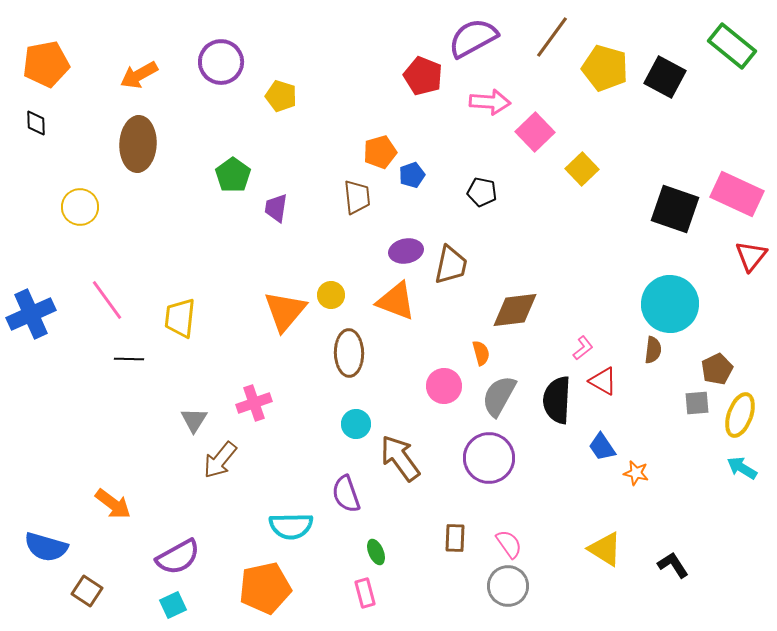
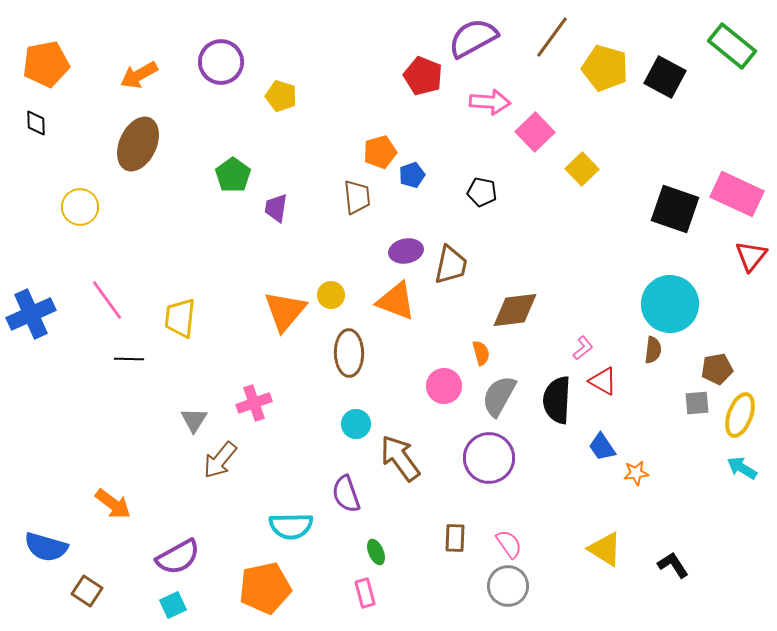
brown ellipse at (138, 144): rotated 22 degrees clockwise
brown pentagon at (717, 369): rotated 16 degrees clockwise
orange star at (636, 473): rotated 20 degrees counterclockwise
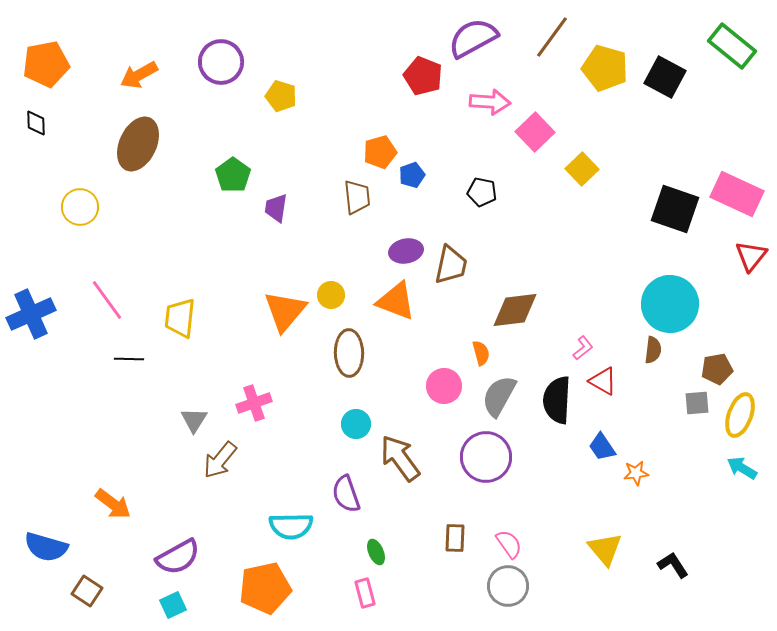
purple circle at (489, 458): moved 3 px left, 1 px up
yellow triangle at (605, 549): rotated 18 degrees clockwise
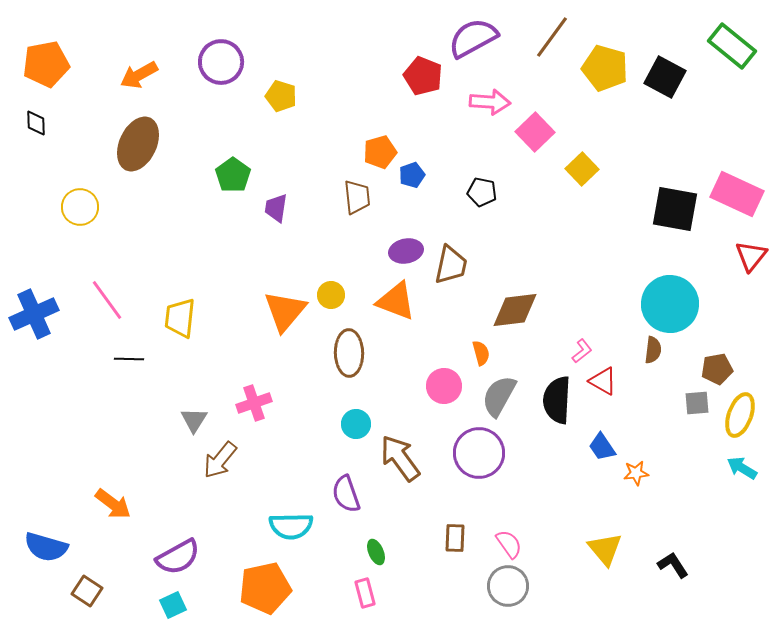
black square at (675, 209): rotated 9 degrees counterclockwise
blue cross at (31, 314): moved 3 px right
pink L-shape at (583, 348): moved 1 px left, 3 px down
purple circle at (486, 457): moved 7 px left, 4 px up
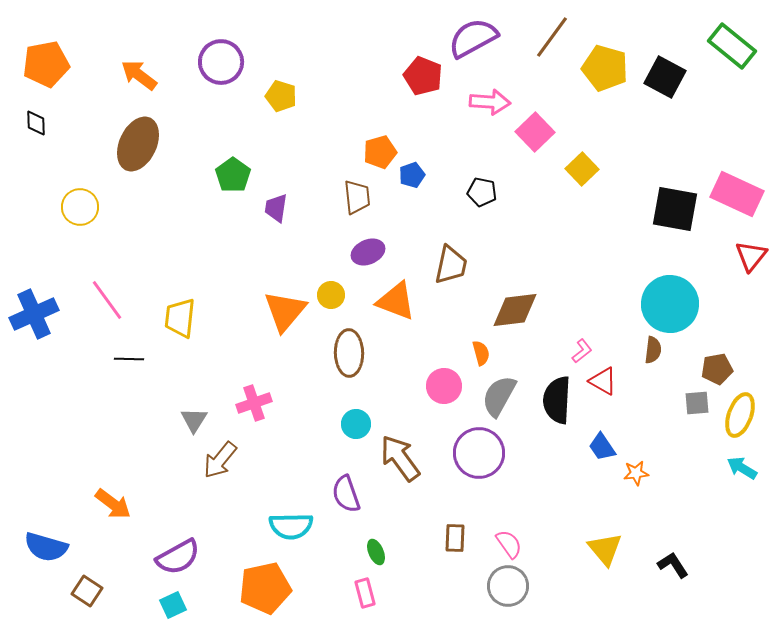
orange arrow at (139, 75): rotated 66 degrees clockwise
purple ellipse at (406, 251): moved 38 px left, 1 px down; rotated 12 degrees counterclockwise
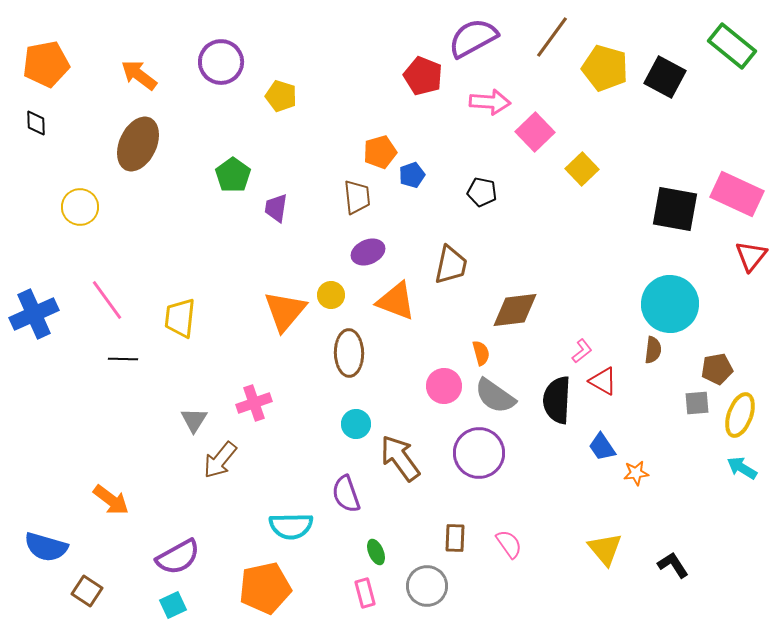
black line at (129, 359): moved 6 px left
gray semicircle at (499, 396): moved 4 px left; rotated 84 degrees counterclockwise
orange arrow at (113, 504): moved 2 px left, 4 px up
gray circle at (508, 586): moved 81 px left
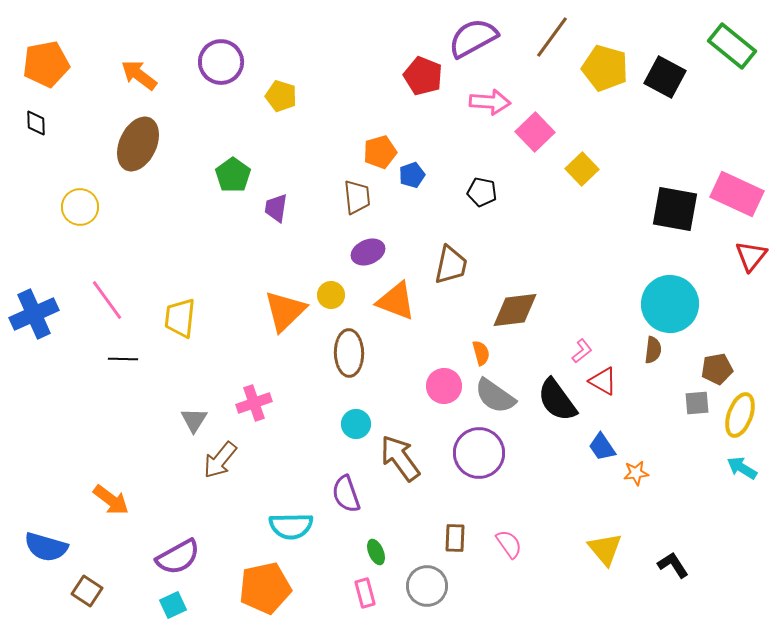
orange triangle at (285, 311): rotated 6 degrees clockwise
black semicircle at (557, 400): rotated 39 degrees counterclockwise
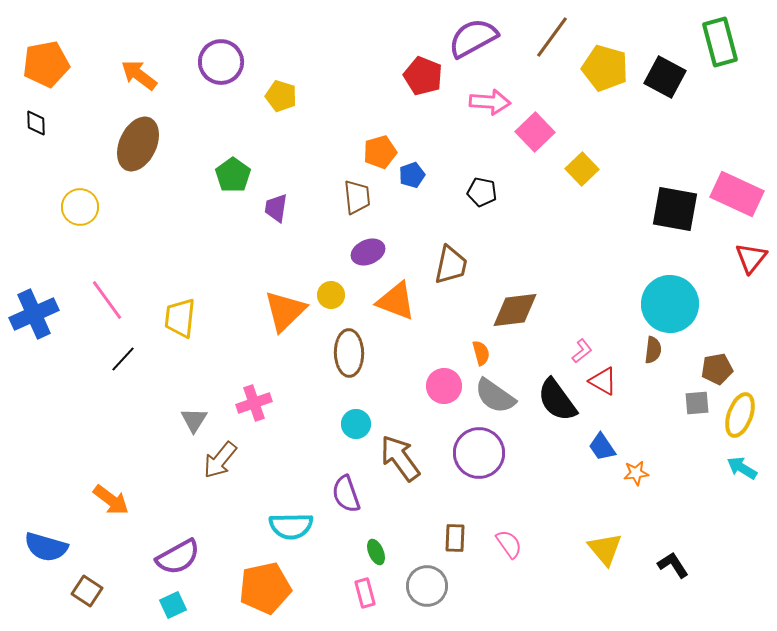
green rectangle at (732, 46): moved 12 px left, 4 px up; rotated 36 degrees clockwise
red triangle at (751, 256): moved 2 px down
black line at (123, 359): rotated 48 degrees counterclockwise
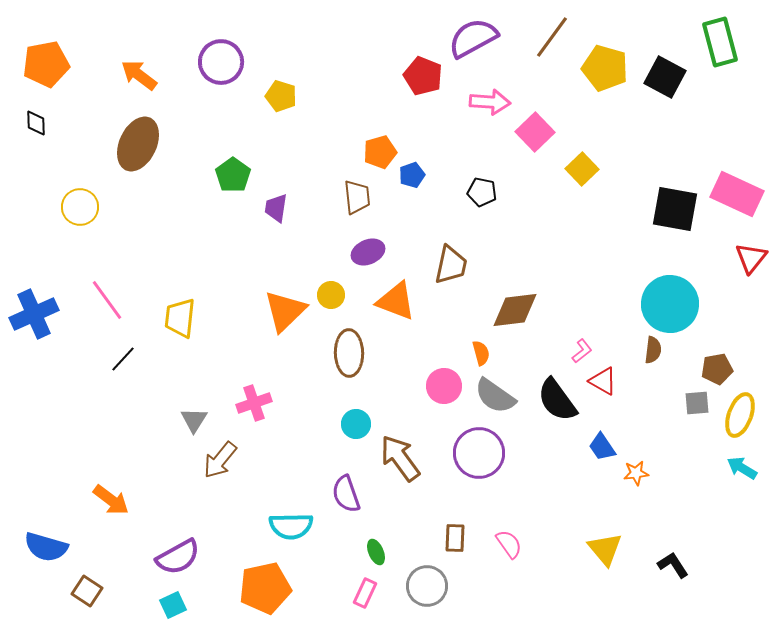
pink rectangle at (365, 593): rotated 40 degrees clockwise
